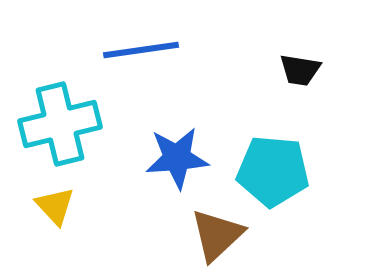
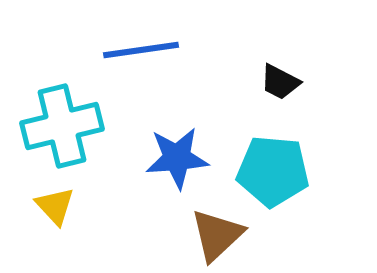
black trapezoid: moved 20 px left, 12 px down; rotated 18 degrees clockwise
cyan cross: moved 2 px right, 2 px down
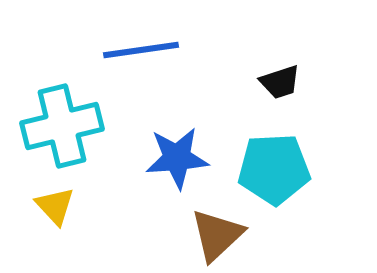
black trapezoid: rotated 45 degrees counterclockwise
cyan pentagon: moved 1 px right, 2 px up; rotated 8 degrees counterclockwise
